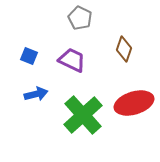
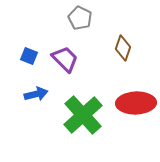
brown diamond: moved 1 px left, 1 px up
purple trapezoid: moved 7 px left, 1 px up; rotated 20 degrees clockwise
red ellipse: moved 2 px right; rotated 15 degrees clockwise
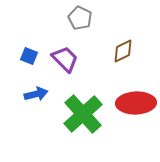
brown diamond: moved 3 px down; rotated 45 degrees clockwise
green cross: moved 1 px up
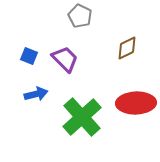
gray pentagon: moved 2 px up
brown diamond: moved 4 px right, 3 px up
green cross: moved 1 px left, 3 px down
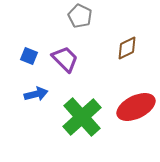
red ellipse: moved 4 px down; rotated 24 degrees counterclockwise
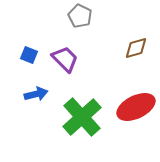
brown diamond: moved 9 px right; rotated 10 degrees clockwise
blue square: moved 1 px up
